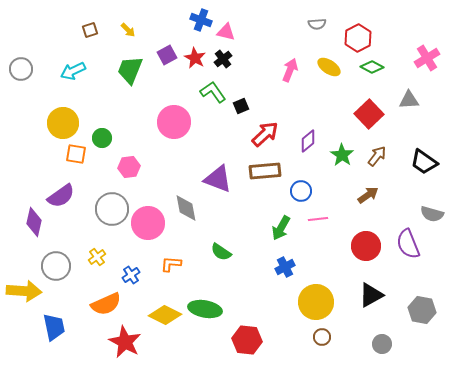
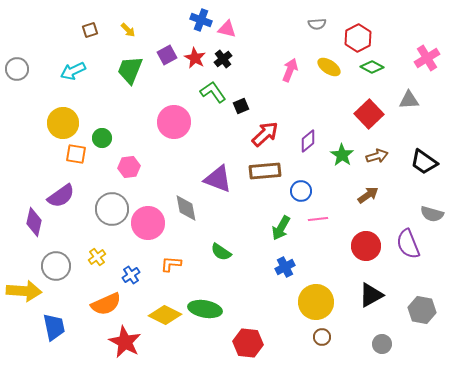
pink triangle at (226, 32): moved 1 px right, 3 px up
gray circle at (21, 69): moved 4 px left
brown arrow at (377, 156): rotated 35 degrees clockwise
red hexagon at (247, 340): moved 1 px right, 3 px down
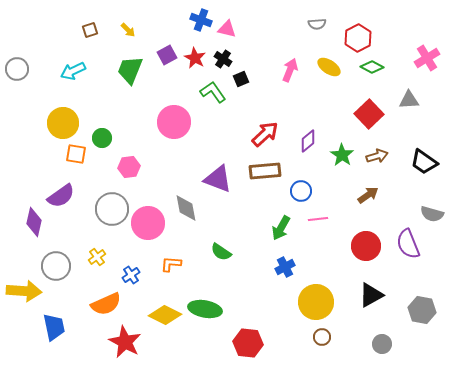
black cross at (223, 59): rotated 18 degrees counterclockwise
black square at (241, 106): moved 27 px up
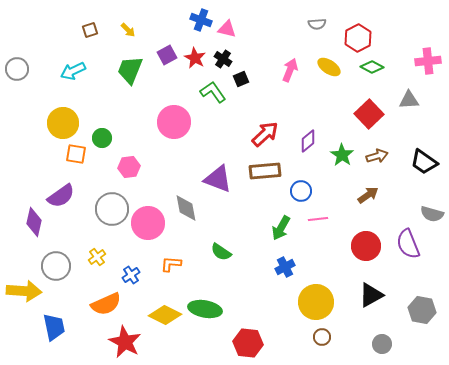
pink cross at (427, 58): moved 1 px right, 3 px down; rotated 25 degrees clockwise
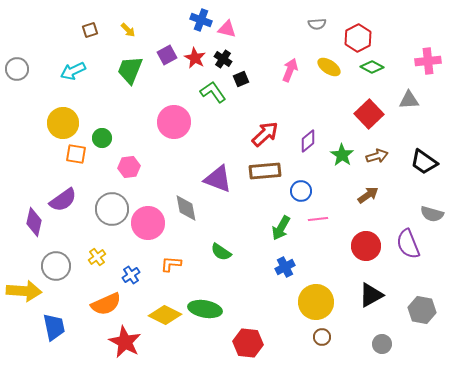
purple semicircle at (61, 196): moved 2 px right, 4 px down
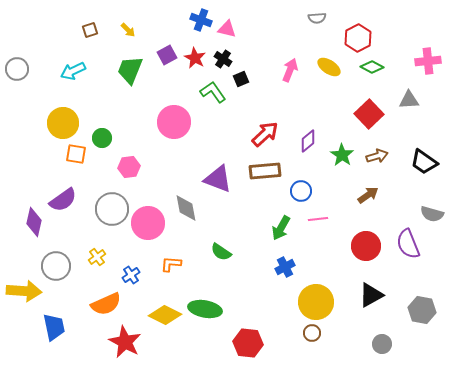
gray semicircle at (317, 24): moved 6 px up
brown circle at (322, 337): moved 10 px left, 4 px up
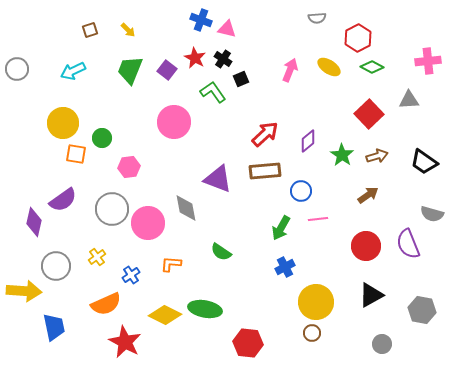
purple square at (167, 55): moved 15 px down; rotated 24 degrees counterclockwise
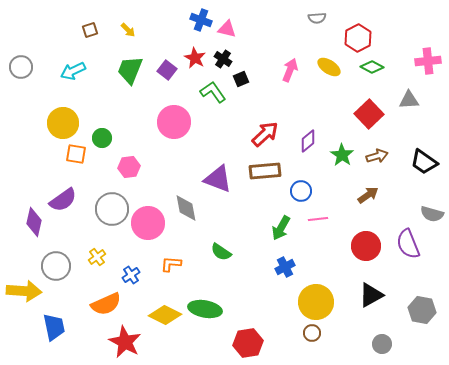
gray circle at (17, 69): moved 4 px right, 2 px up
red hexagon at (248, 343): rotated 16 degrees counterclockwise
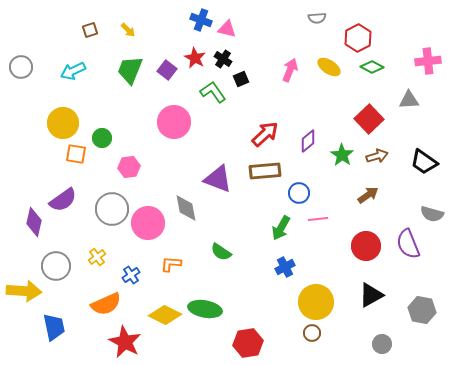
red square at (369, 114): moved 5 px down
blue circle at (301, 191): moved 2 px left, 2 px down
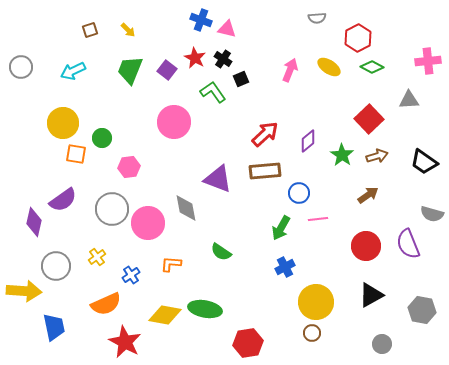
yellow diamond at (165, 315): rotated 16 degrees counterclockwise
